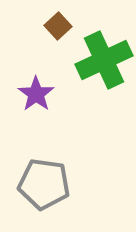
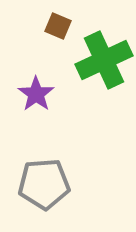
brown square: rotated 24 degrees counterclockwise
gray pentagon: rotated 12 degrees counterclockwise
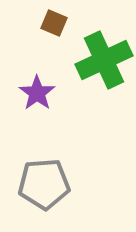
brown square: moved 4 px left, 3 px up
purple star: moved 1 px right, 1 px up
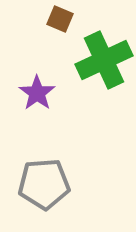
brown square: moved 6 px right, 4 px up
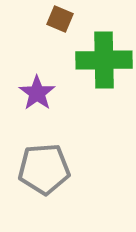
green cross: rotated 24 degrees clockwise
gray pentagon: moved 15 px up
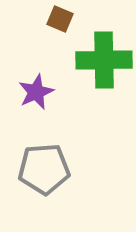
purple star: moved 1 px left, 1 px up; rotated 12 degrees clockwise
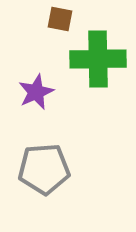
brown square: rotated 12 degrees counterclockwise
green cross: moved 6 px left, 1 px up
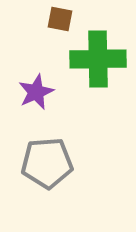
gray pentagon: moved 3 px right, 6 px up
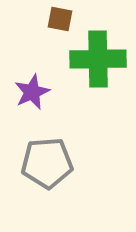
purple star: moved 4 px left
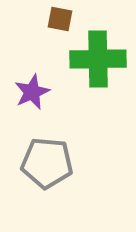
gray pentagon: rotated 9 degrees clockwise
